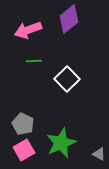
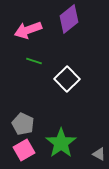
green line: rotated 21 degrees clockwise
green star: rotated 12 degrees counterclockwise
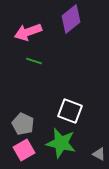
purple diamond: moved 2 px right
pink arrow: moved 2 px down
white square: moved 3 px right, 32 px down; rotated 25 degrees counterclockwise
green star: rotated 24 degrees counterclockwise
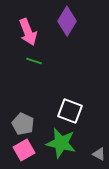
purple diamond: moved 4 px left, 2 px down; rotated 20 degrees counterclockwise
pink arrow: rotated 92 degrees counterclockwise
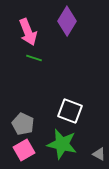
green line: moved 3 px up
green star: moved 1 px right, 1 px down
